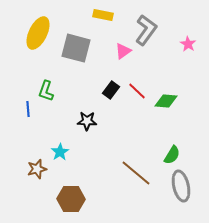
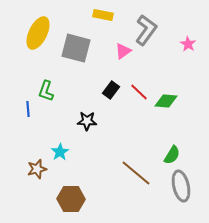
red line: moved 2 px right, 1 px down
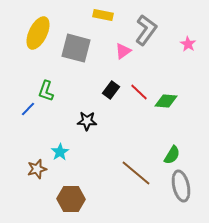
blue line: rotated 49 degrees clockwise
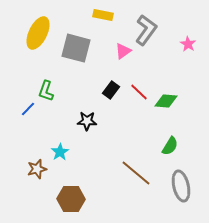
green semicircle: moved 2 px left, 9 px up
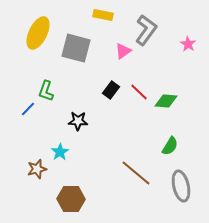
black star: moved 9 px left
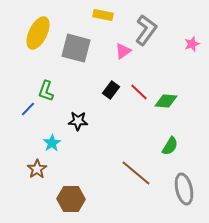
pink star: moved 4 px right; rotated 21 degrees clockwise
cyan star: moved 8 px left, 9 px up
brown star: rotated 18 degrees counterclockwise
gray ellipse: moved 3 px right, 3 px down
